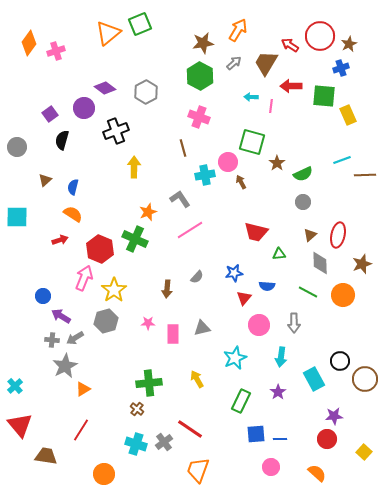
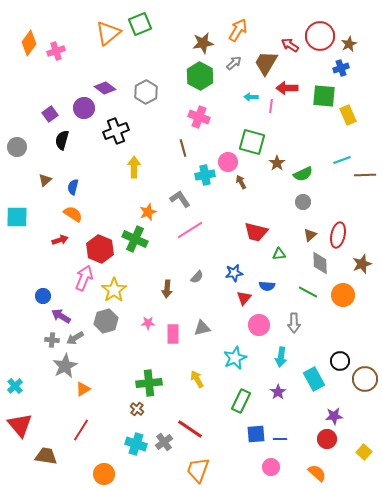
red arrow at (291, 86): moved 4 px left, 2 px down
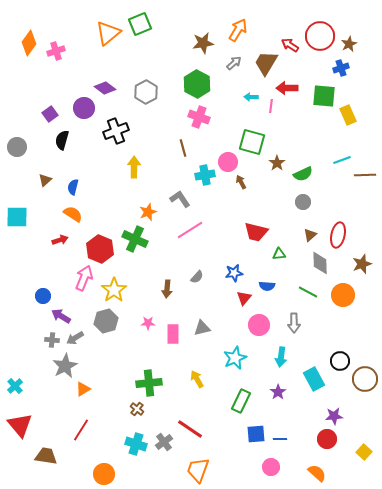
green hexagon at (200, 76): moved 3 px left, 8 px down
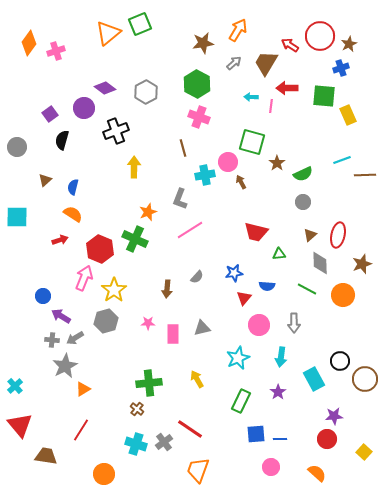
gray L-shape at (180, 199): rotated 125 degrees counterclockwise
green line at (308, 292): moved 1 px left, 3 px up
cyan star at (235, 358): moved 3 px right
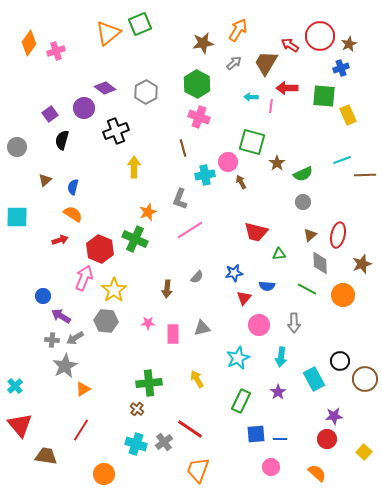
gray hexagon at (106, 321): rotated 20 degrees clockwise
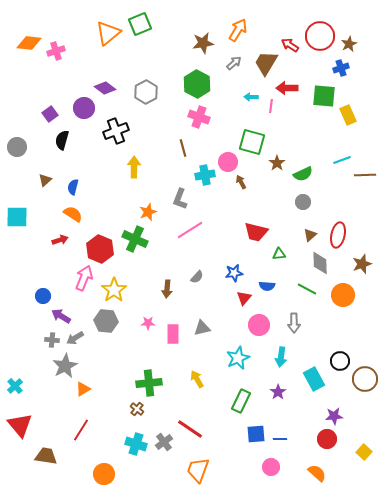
orange diamond at (29, 43): rotated 60 degrees clockwise
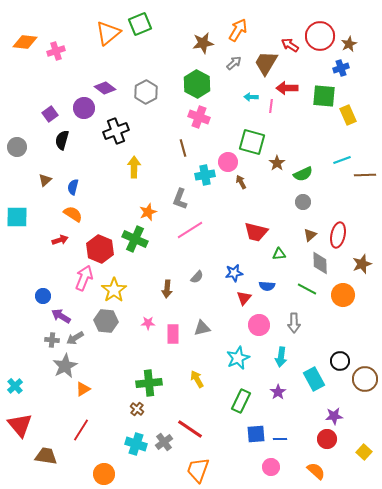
orange diamond at (29, 43): moved 4 px left, 1 px up
orange semicircle at (317, 473): moved 1 px left, 2 px up
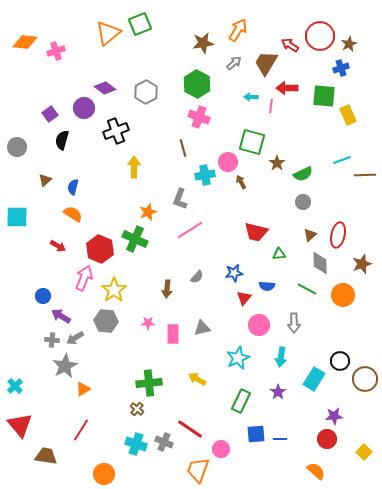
red arrow at (60, 240): moved 2 px left, 6 px down; rotated 49 degrees clockwise
yellow arrow at (197, 379): rotated 30 degrees counterclockwise
cyan rectangle at (314, 379): rotated 60 degrees clockwise
gray cross at (164, 442): rotated 30 degrees counterclockwise
pink circle at (271, 467): moved 50 px left, 18 px up
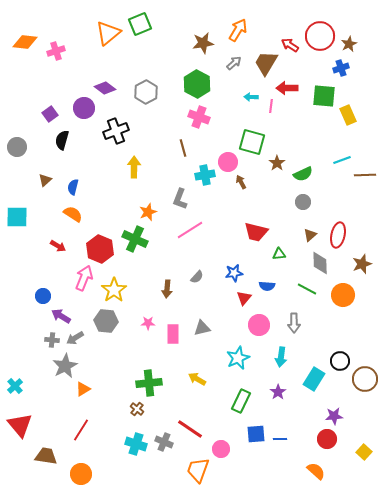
orange circle at (104, 474): moved 23 px left
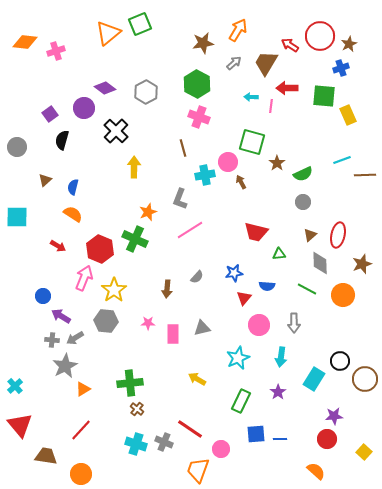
black cross at (116, 131): rotated 25 degrees counterclockwise
green cross at (149, 383): moved 19 px left
red line at (81, 430): rotated 10 degrees clockwise
